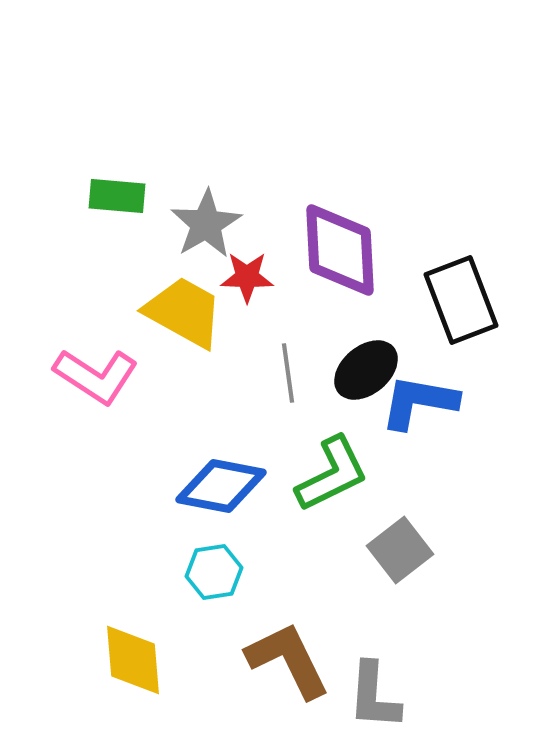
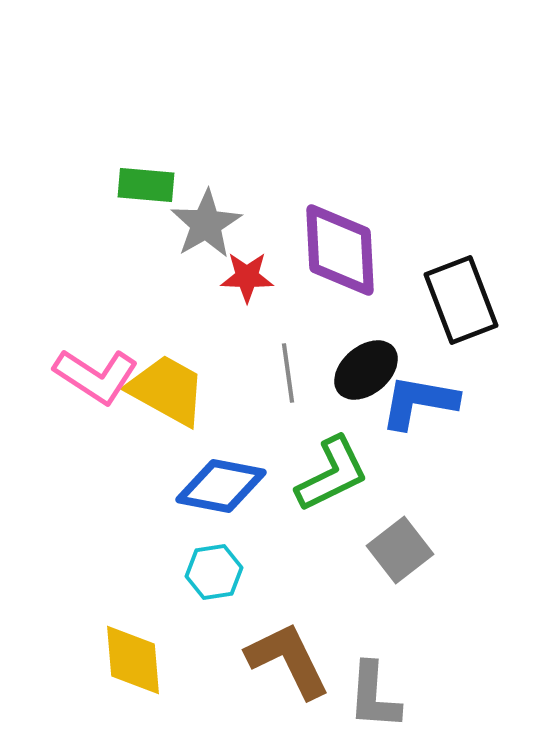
green rectangle: moved 29 px right, 11 px up
yellow trapezoid: moved 17 px left, 78 px down
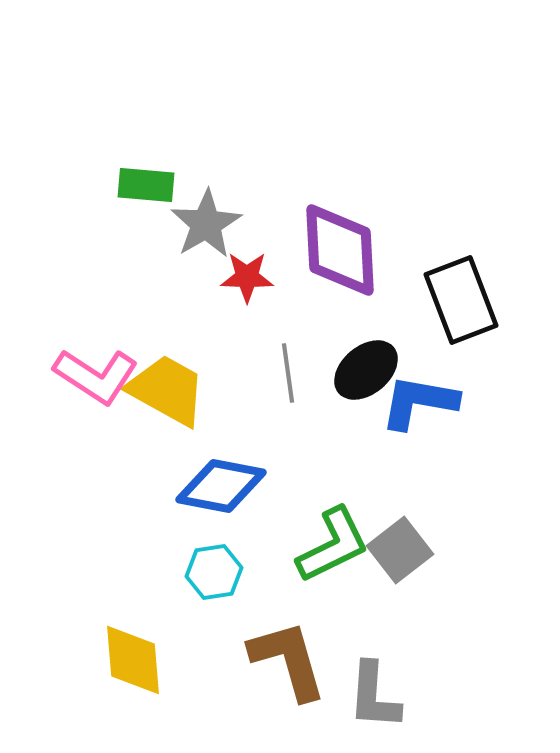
green L-shape: moved 1 px right, 71 px down
brown L-shape: rotated 10 degrees clockwise
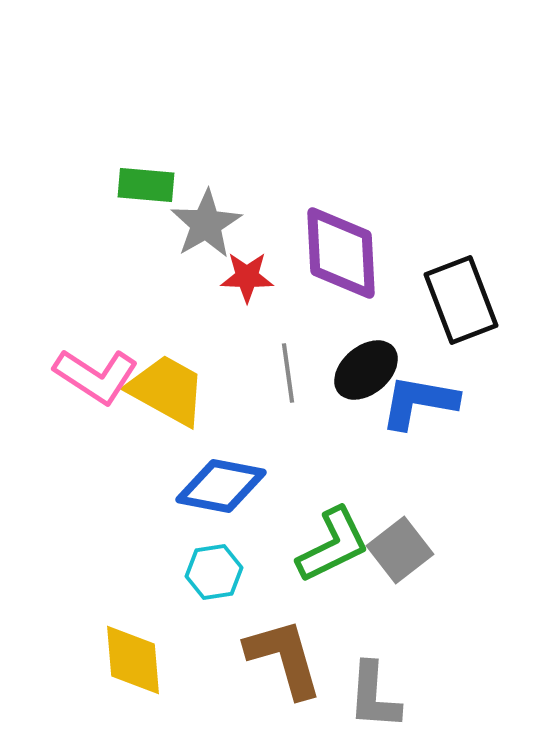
purple diamond: moved 1 px right, 3 px down
brown L-shape: moved 4 px left, 2 px up
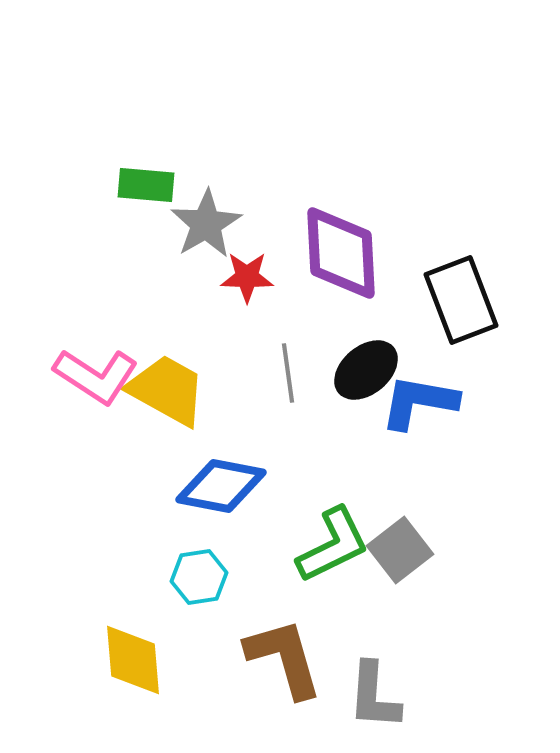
cyan hexagon: moved 15 px left, 5 px down
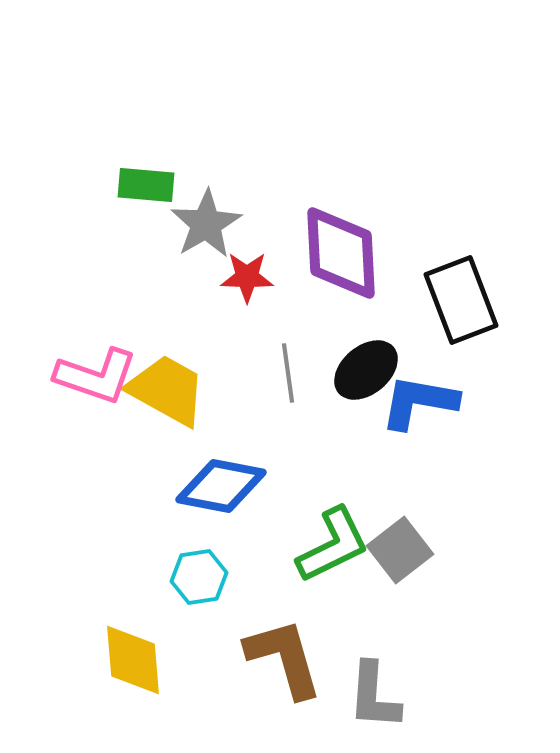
pink L-shape: rotated 14 degrees counterclockwise
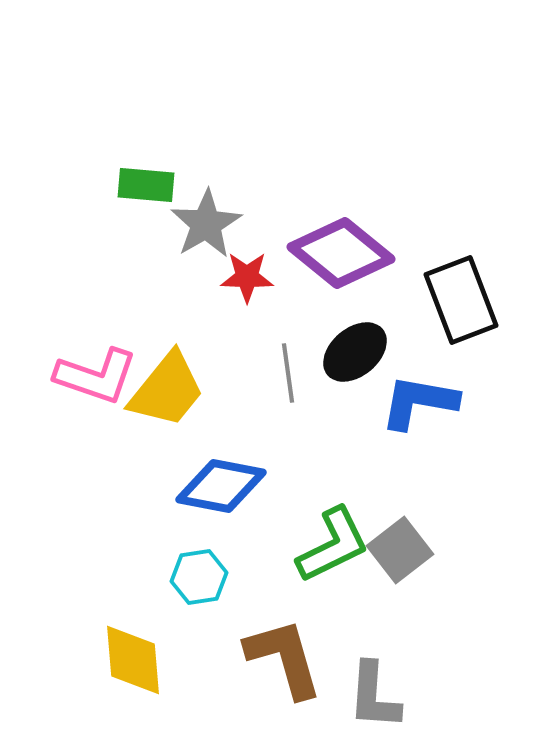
purple diamond: rotated 48 degrees counterclockwise
black ellipse: moved 11 px left, 18 px up
yellow trapezoid: rotated 100 degrees clockwise
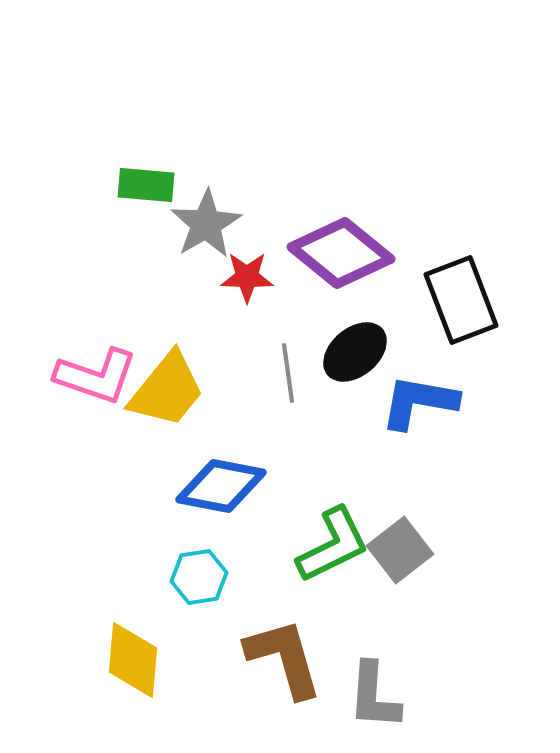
yellow diamond: rotated 10 degrees clockwise
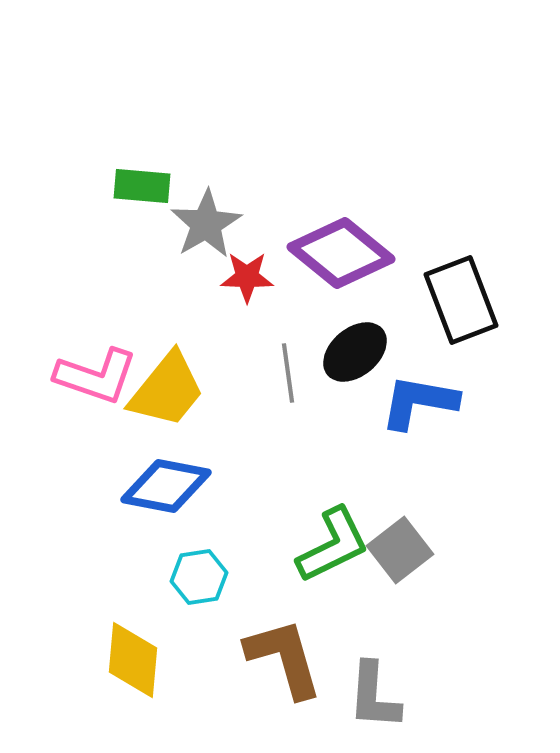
green rectangle: moved 4 px left, 1 px down
blue diamond: moved 55 px left
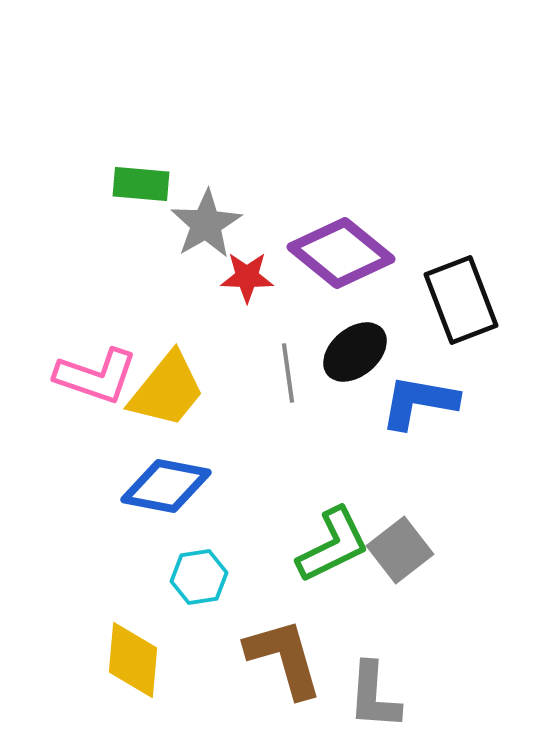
green rectangle: moved 1 px left, 2 px up
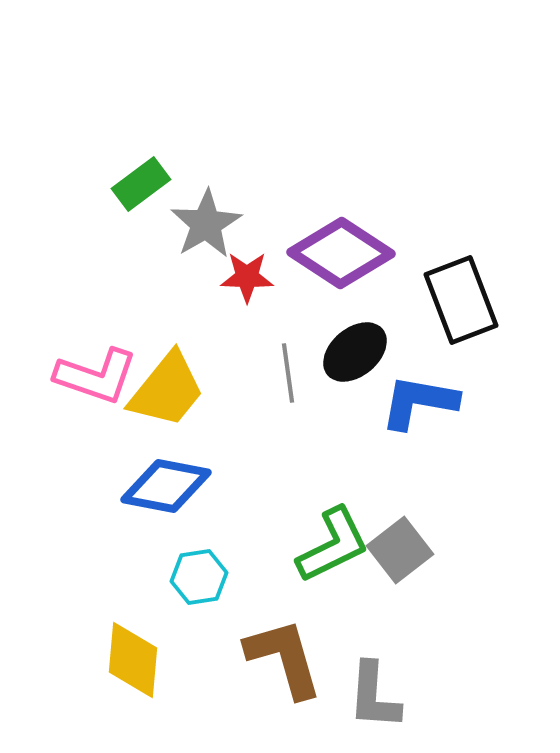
green rectangle: rotated 42 degrees counterclockwise
purple diamond: rotated 6 degrees counterclockwise
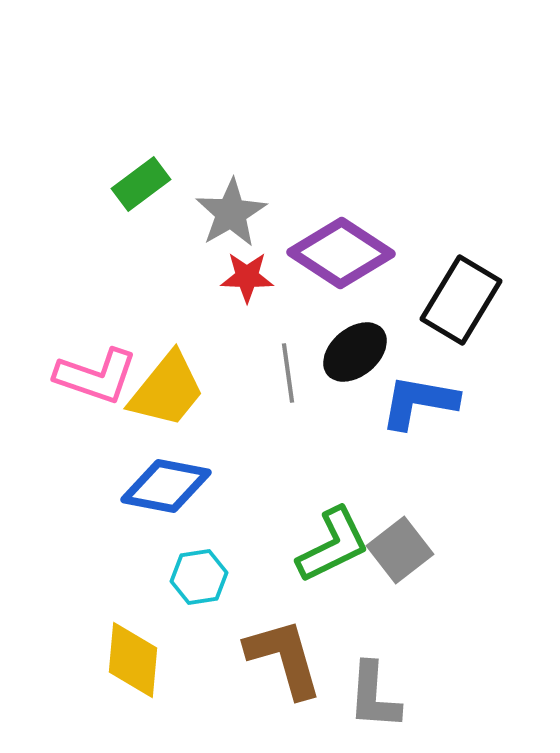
gray star: moved 25 px right, 11 px up
black rectangle: rotated 52 degrees clockwise
